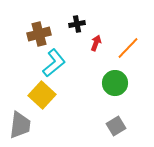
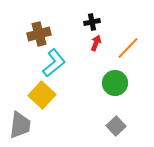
black cross: moved 15 px right, 2 px up
gray square: rotated 12 degrees counterclockwise
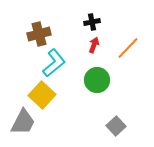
red arrow: moved 2 px left, 2 px down
green circle: moved 18 px left, 3 px up
gray trapezoid: moved 3 px right, 3 px up; rotated 20 degrees clockwise
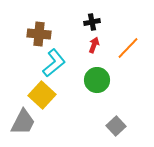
brown cross: rotated 20 degrees clockwise
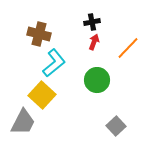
brown cross: rotated 10 degrees clockwise
red arrow: moved 3 px up
